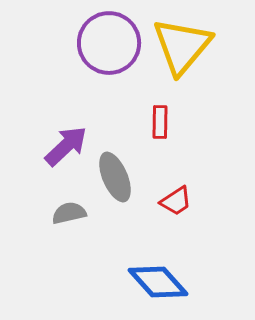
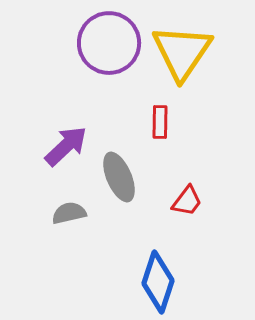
yellow triangle: moved 6 px down; rotated 6 degrees counterclockwise
gray ellipse: moved 4 px right
red trapezoid: moved 11 px right; rotated 20 degrees counterclockwise
blue diamond: rotated 60 degrees clockwise
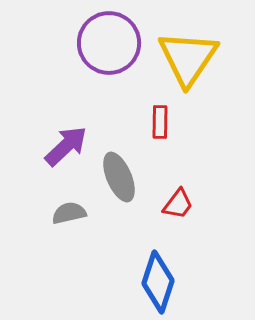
yellow triangle: moved 6 px right, 6 px down
red trapezoid: moved 9 px left, 3 px down
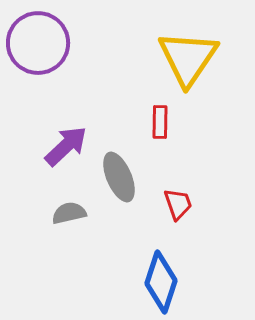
purple circle: moved 71 px left
red trapezoid: rotated 56 degrees counterclockwise
blue diamond: moved 3 px right
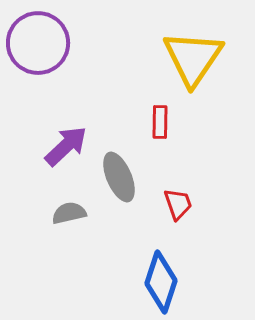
yellow triangle: moved 5 px right
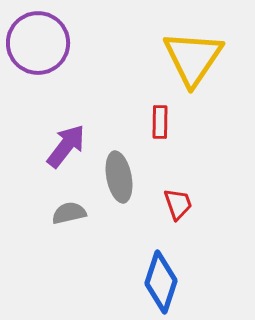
purple arrow: rotated 9 degrees counterclockwise
gray ellipse: rotated 12 degrees clockwise
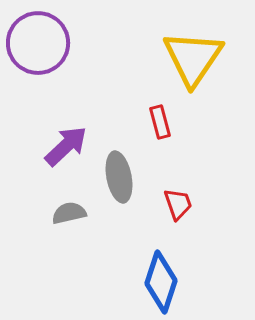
red rectangle: rotated 16 degrees counterclockwise
purple arrow: rotated 9 degrees clockwise
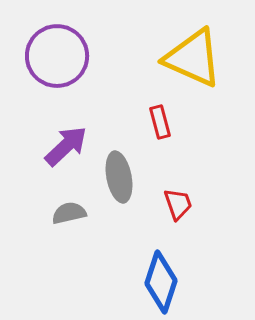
purple circle: moved 19 px right, 13 px down
yellow triangle: rotated 40 degrees counterclockwise
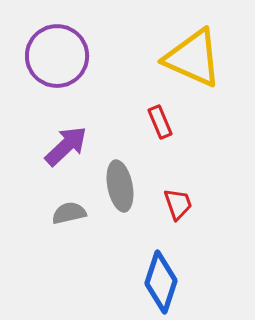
red rectangle: rotated 8 degrees counterclockwise
gray ellipse: moved 1 px right, 9 px down
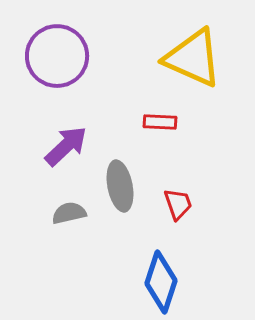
red rectangle: rotated 64 degrees counterclockwise
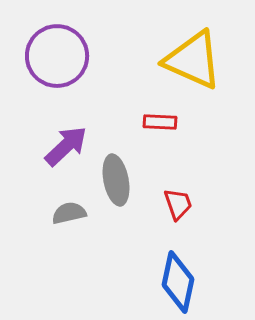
yellow triangle: moved 2 px down
gray ellipse: moved 4 px left, 6 px up
blue diamond: moved 17 px right; rotated 6 degrees counterclockwise
